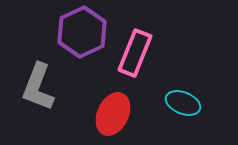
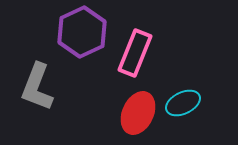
gray L-shape: moved 1 px left
cyan ellipse: rotated 48 degrees counterclockwise
red ellipse: moved 25 px right, 1 px up
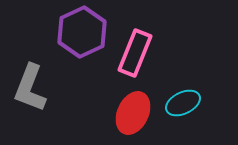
gray L-shape: moved 7 px left, 1 px down
red ellipse: moved 5 px left
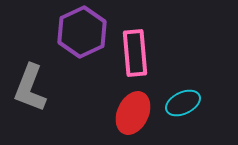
pink rectangle: rotated 27 degrees counterclockwise
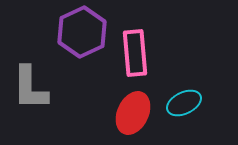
gray L-shape: rotated 21 degrees counterclockwise
cyan ellipse: moved 1 px right
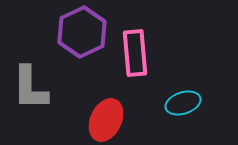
cyan ellipse: moved 1 px left; rotated 8 degrees clockwise
red ellipse: moved 27 px left, 7 px down
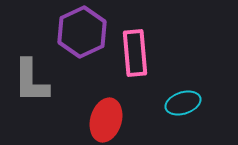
gray L-shape: moved 1 px right, 7 px up
red ellipse: rotated 9 degrees counterclockwise
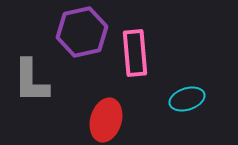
purple hexagon: rotated 12 degrees clockwise
cyan ellipse: moved 4 px right, 4 px up
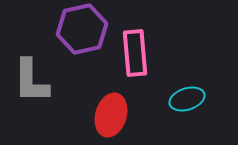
purple hexagon: moved 3 px up
red ellipse: moved 5 px right, 5 px up
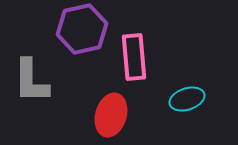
pink rectangle: moved 1 px left, 4 px down
